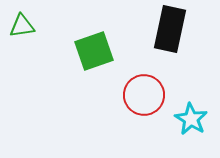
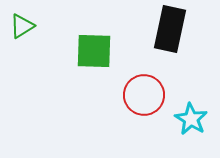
green triangle: rotated 24 degrees counterclockwise
green square: rotated 21 degrees clockwise
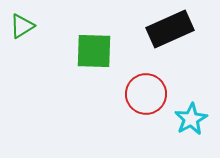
black rectangle: rotated 54 degrees clockwise
red circle: moved 2 px right, 1 px up
cyan star: rotated 12 degrees clockwise
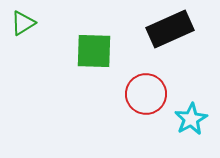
green triangle: moved 1 px right, 3 px up
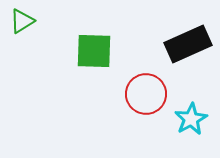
green triangle: moved 1 px left, 2 px up
black rectangle: moved 18 px right, 15 px down
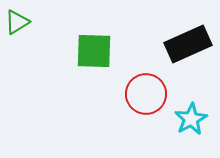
green triangle: moved 5 px left, 1 px down
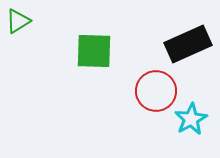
green triangle: moved 1 px right, 1 px up
red circle: moved 10 px right, 3 px up
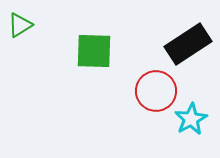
green triangle: moved 2 px right, 4 px down
black rectangle: rotated 9 degrees counterclockwise
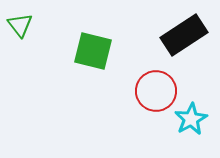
green triangle: rotated 36 degrees counterclockwise
black rectangle: moved 4 px left, 9 px up
green square: moved 1 px left; rotated 12 degrees clockwise
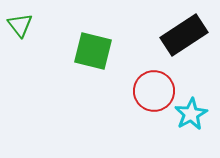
red circle: moved 2 px left
cyan star: moved 5 px up
